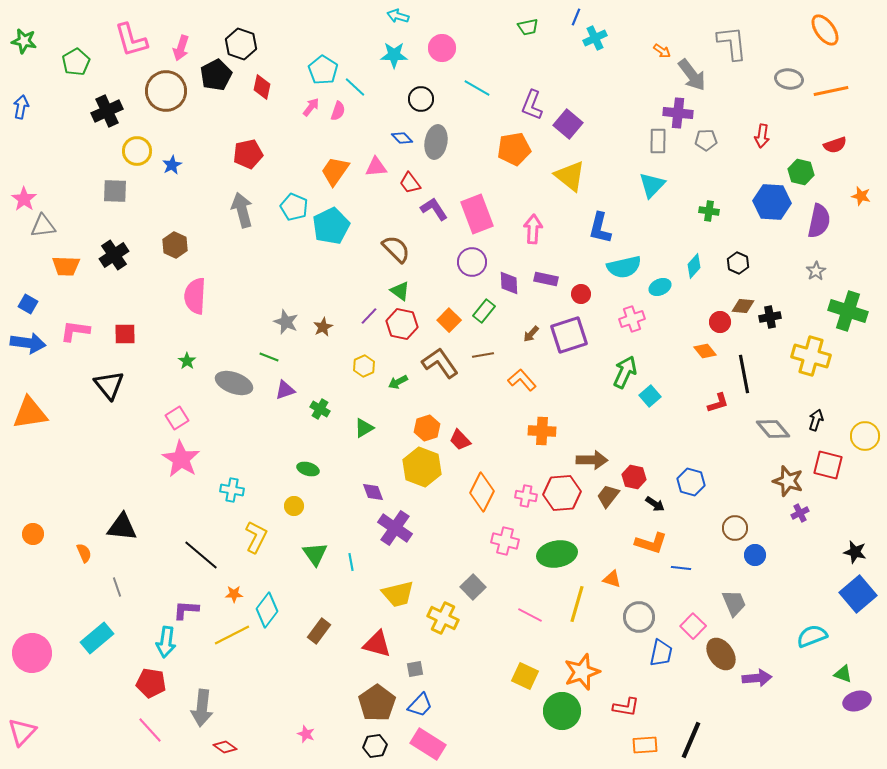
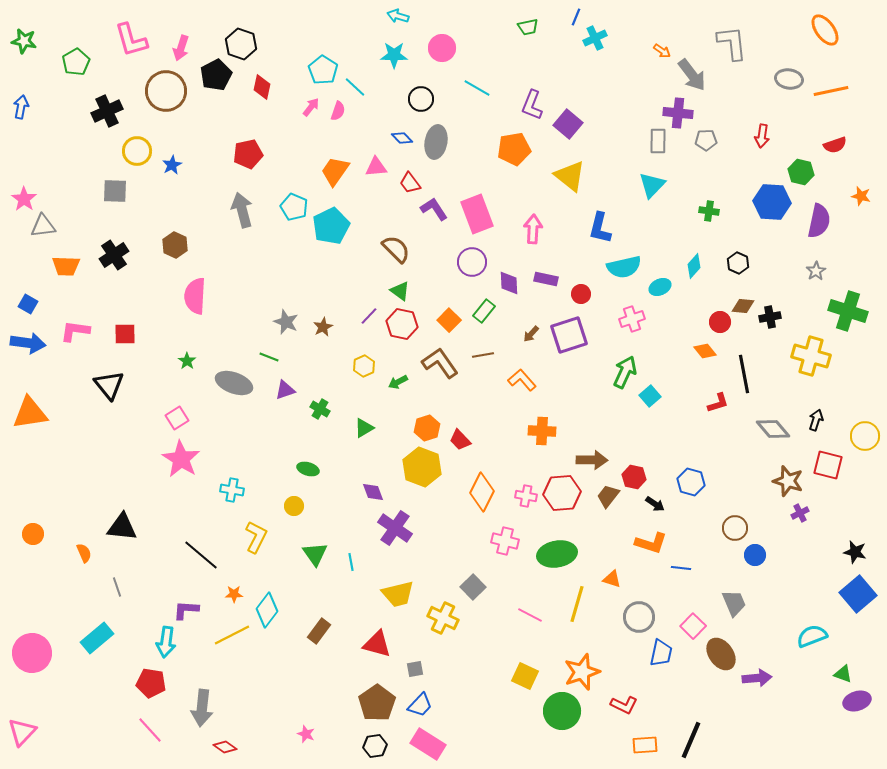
red L-shape at (626, 707): moved 2 px left, 2 px up; rotated 16 degrees clockwise
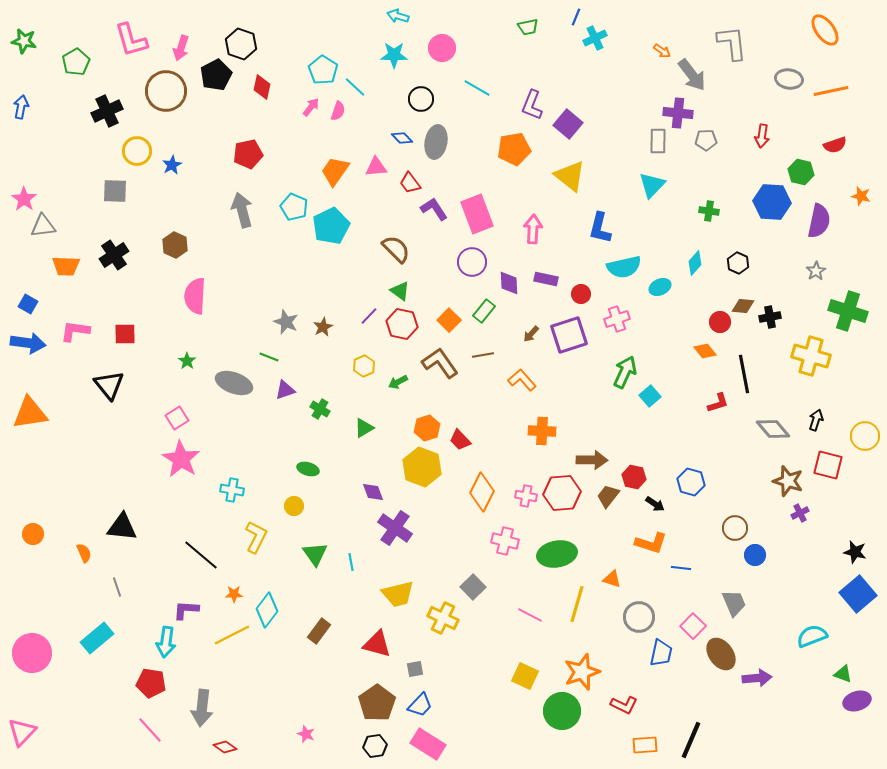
cyan diamond at (694, 266): moved 1 px right, 3 px up
pink cross at (632, 319): moved 15 px left
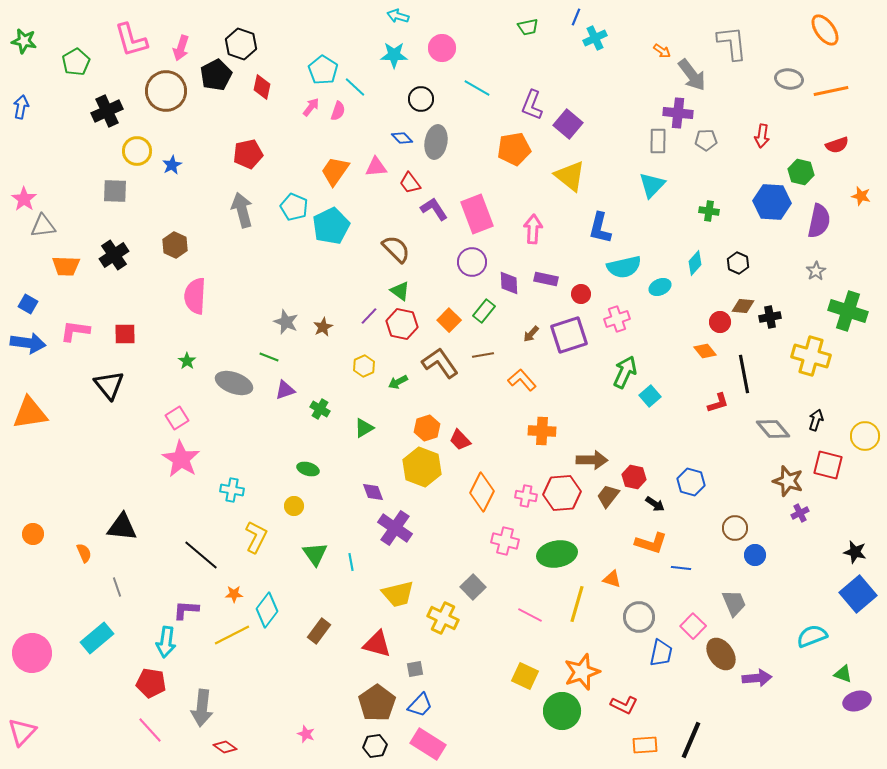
red semicircle at (835, 145): moved 2 px right
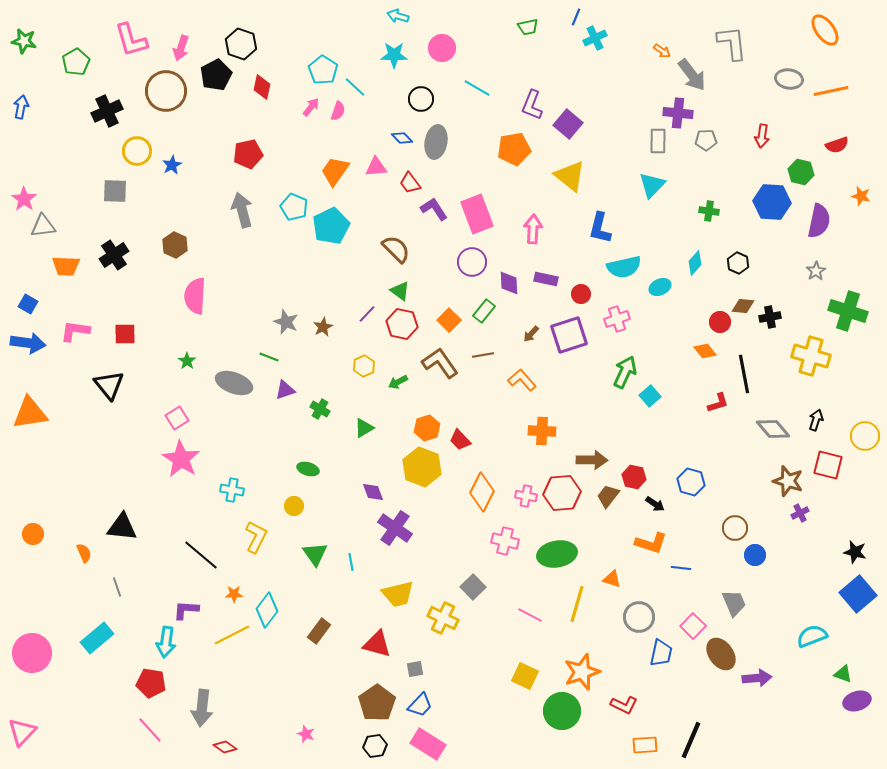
purple line at (369, 316): moved 2 px left, 2 px up
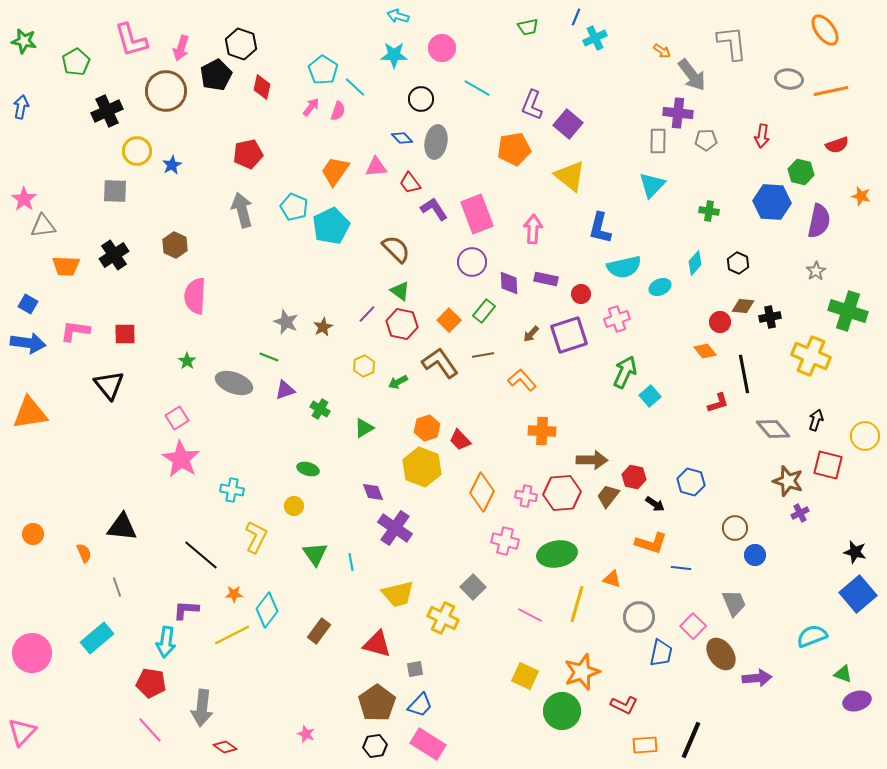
yellow cross at (811, 356): rotated 6 degrees clockwise
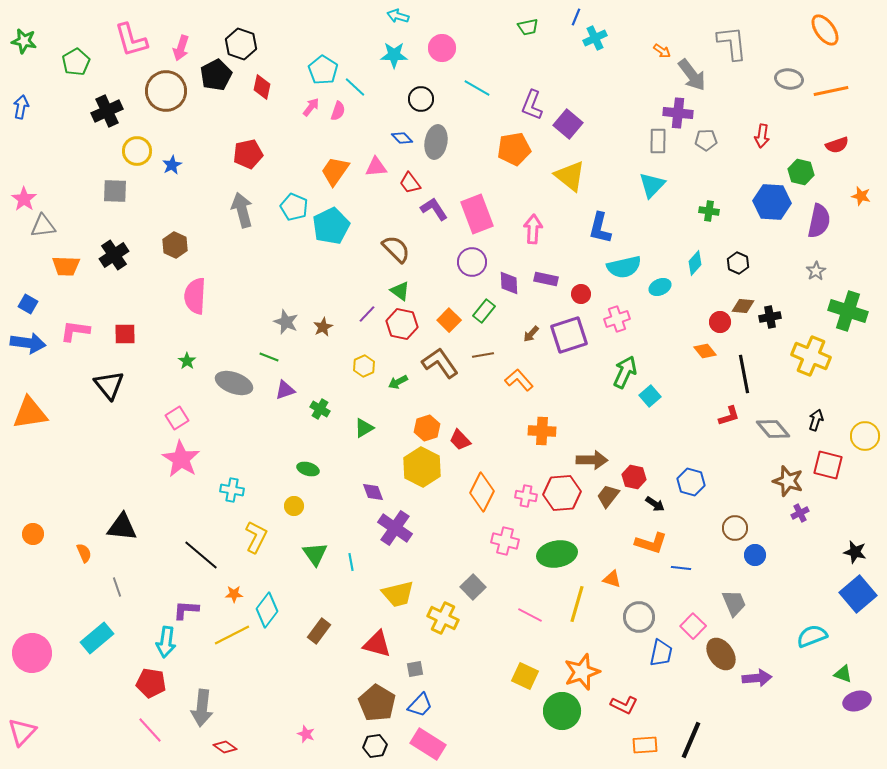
orange L-shape at (522, 380): moved 3 px left
red L-shape at (718, 403): moved 11 px right, 13 px down
yellow hexagon at (422, 467): rotated 6 degrees clockwise
brown pentagon at (377, 703): rotated 6 degrees counterclockwise
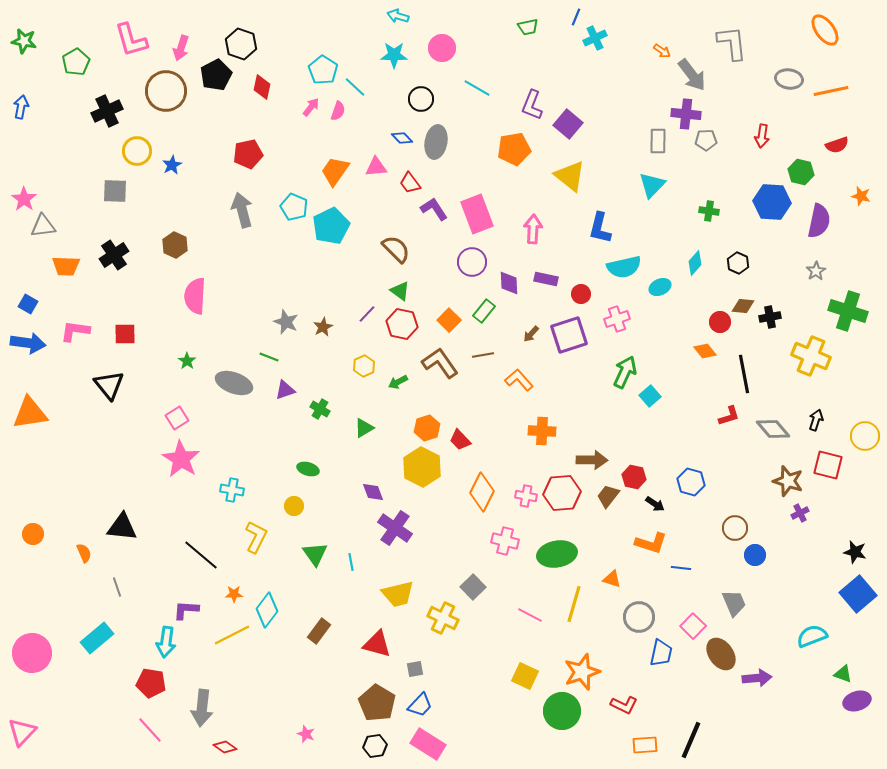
purple cross at (678, 113): moved 8 px right, 1 px down
yellow line at (577, 604): moved 3 px left
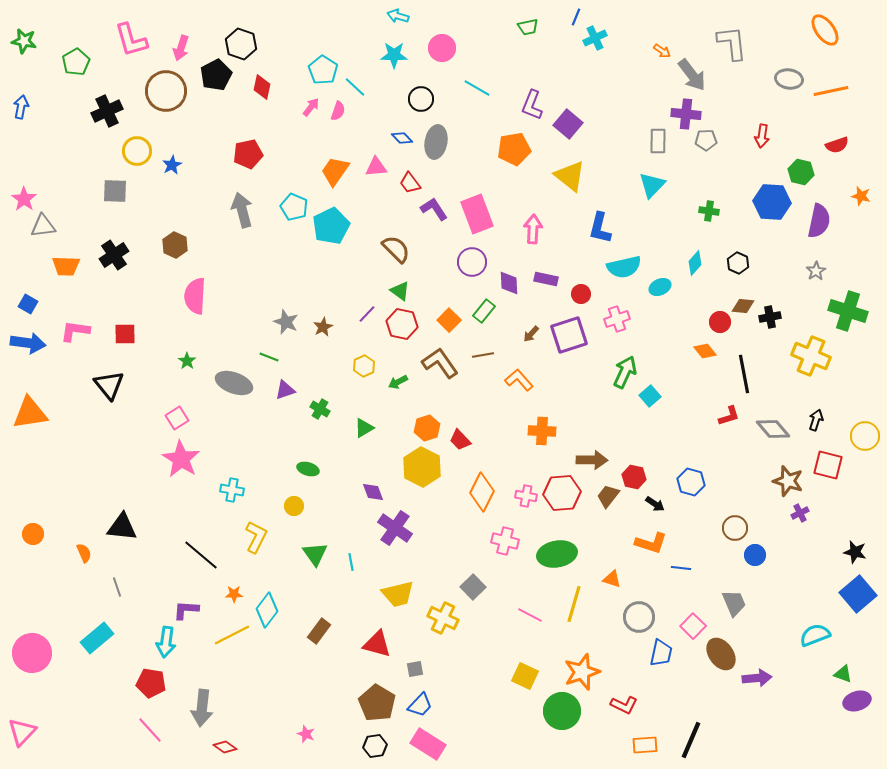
cyan semicircle at (812, 636): moved 3 px right, 1 px up
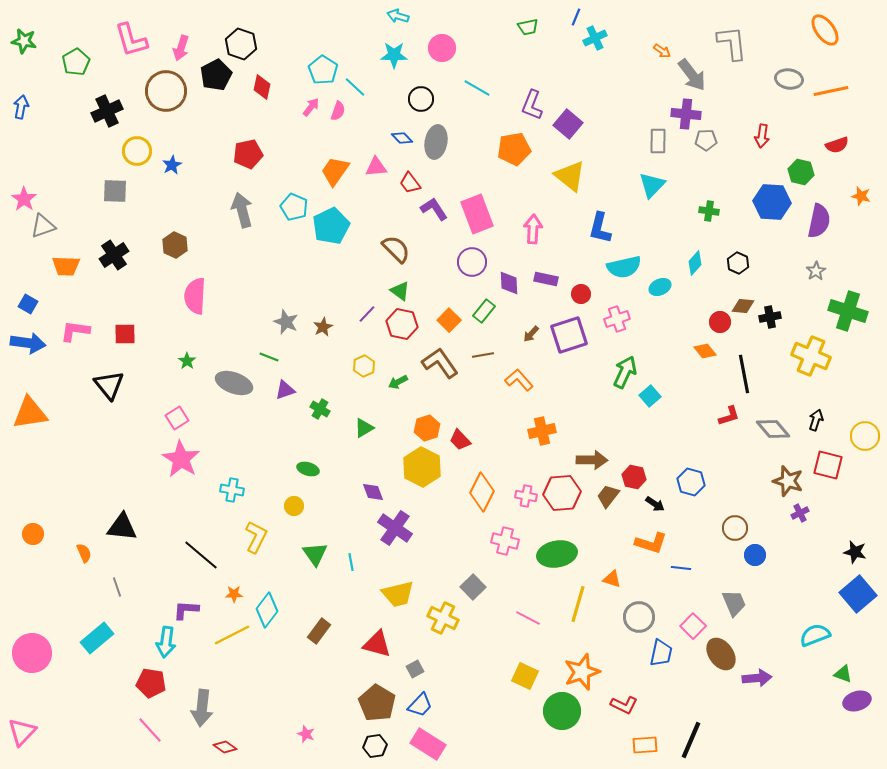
gray triangle at (43, 226): rotated 12 degrees counterclockwise
orange cross at (542, 431): rotated 16 degrees counterclockwise
yellow line at (574, 604): moved 4 px right
pink line at (530, 615): moved 2 px left, 3 px down
gray square at (415, 669): rotated 18 degrees counterclockwise
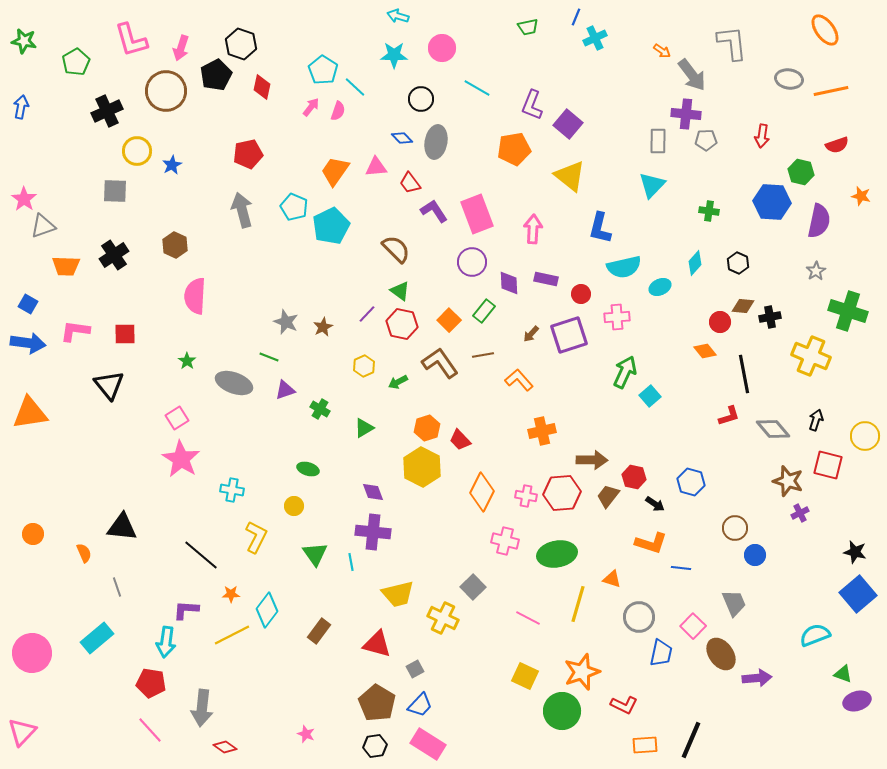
purple L-shape at (434, 209): moved 2 px down
pink cross at (617, 319): moved 2 px up; rotated 15 degrees clockwise
purple cross at (395, 528): moved 22 px left, 4 px down; rotated 28 degrees counterclockwise
orange star at (234, 594): moved 3 px left
